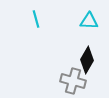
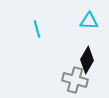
cyan line: moved 1 px right, 10 px down
gray cross: moved 2 px right, 1 px up
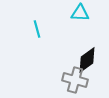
cyan triangle: moved 9 px left, 8 px up
black diamond: rotated 24 degrees clockwise
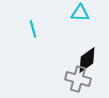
cyan line: moved 4 px left
gray cross: moved 3 px right, 1 px up
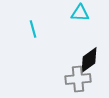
black diamond: moved 2 px right
gray cross: rotated 20 degrees counterclockwise
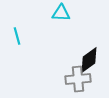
cyan triangle: moved 19 px left
cyan line: moved 16 px left, 7 px down
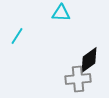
cyan line: rotated 48 degrees clockwise
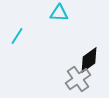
cyan triangle: moved 2 px left
gray cross: rotated 30 degrees counterclockwise
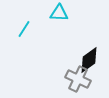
cyan line: moved 7 px right, 7 px up
gray cross: rotated 30 degrees counterclockwise
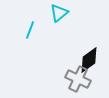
cyan triangle: rotated 42 degrees counterclockwise
cyan line: moved 6 px right, 1 px down; rotated 12 degrees counterclockwise
